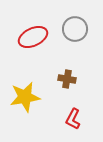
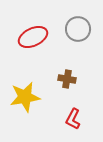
gray circle: moved 3 px right
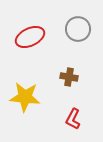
red ellipse: moved 3 px left
brown cross: moved 2 px right, 2 px up
yellow star: rotated 16 degrees clockwise
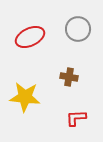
red L-shape: moved 3 px right, 1 px up; rotated 60 degrees clockwise
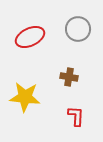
red L-shape: moved 2 px up; rotated 95 degrees clockwise
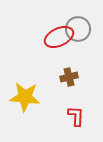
red ellipse: moved 29 px right
brown cross: rotated 24 degrees counterclockwise
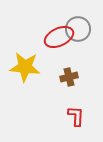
yellow star: moved 30 px up
